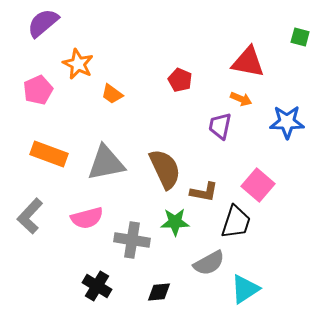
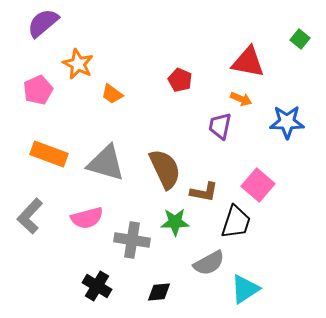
green square: moved 2 px down; rotated 24 degrees clockwise
gray triangle: rotated 27 degrees clockwise
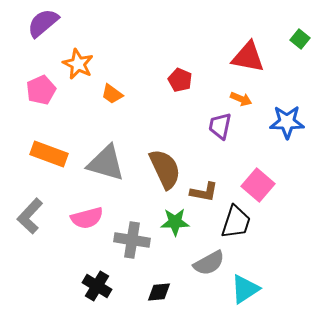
red triangle: moved 5 px up
pink pentagon: moved 3 px right
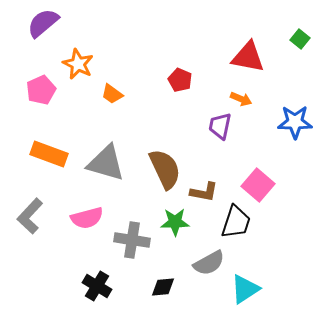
blue star: moved 8 px right
black diamond: moved 4 px right, 5 px up
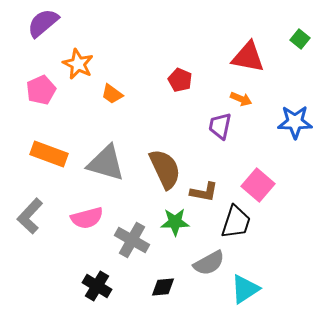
gray cross: rotated 20 degrees clockwise
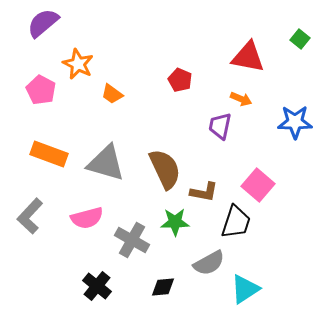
pink pentagon: rotated 20 degrees counterclockwise
black cross: rotated 8 degrees clockwise
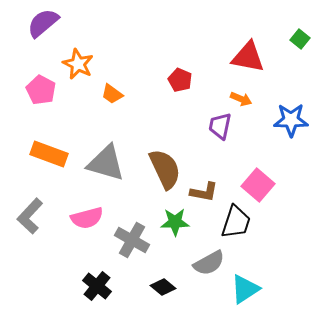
blue star: moved 4 px left, 2 px up
black diamond: rotated 45 degrees clockwise
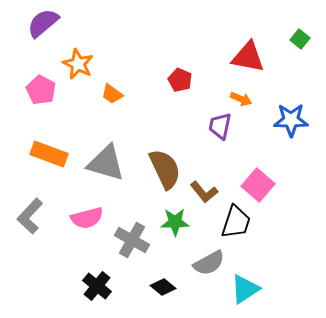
brown L-shape: rotated 40 degrees clockwise
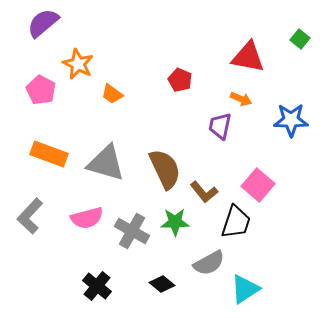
gray cross: moved 9 px up
black diamond: moved 1 px left, 3 px up
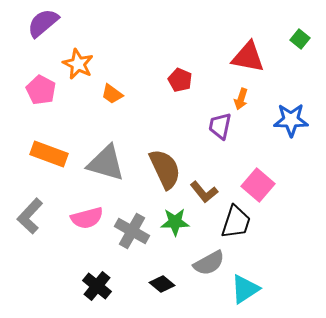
orange arrow: rotated 85 degrees clockwise
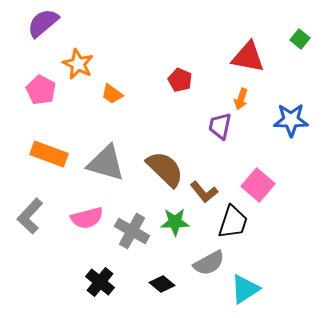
brown semicircle: rotated 21 degrees counterclockwise
black trapezoid: moved 3 px left
black cross: moved 3 px right, 4 px up
